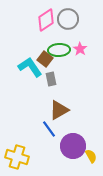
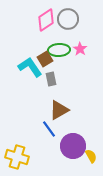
brown square: rotated 21 degrees clockwise
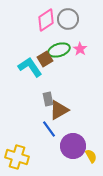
green ellipse: rotated 15 degrees counterclockwise
gray rectangle: moved 3 px left, 20 px down
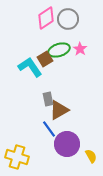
pink diamond: moved 2 px up
purple circle: moved 6 px left, 2 px up
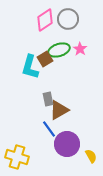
pink diamond: moved 1 px left, 2 px down
cyan L-shape: rotated 130 degrees counterclockwise
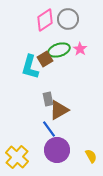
purple circle: moved 10 px left, 6 px down
yellow cross: rotated 25 degrees clockwise
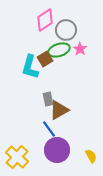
gray circle: moved 2 px left, 11 px down
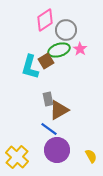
brown square: moved 1 px right, 2 px down
blue line: rotated 18 degrees counterclockwise
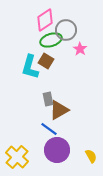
green ellipse: moved 8 px left, 10 px up
brown square: rotated 28 degrees counterclockwise
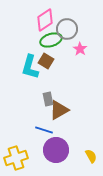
gray circle: moved 1 px right, 1 px up
blue line: moved 5 px left, 1 px down; rotated 18 degrees counterclockwise
purple circle: moved 1 px left
yellow cross: moved 1 px left, 1 px down; rotated 30 degrees clockwise
